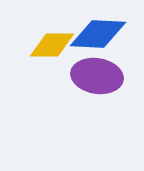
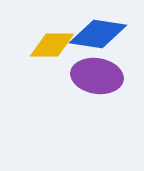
blue diamond: rotated 6 degrees clockwise
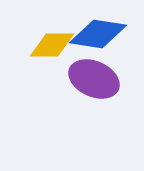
purple ellipse: moved 3 px left, 3 px down; rotated 15 degrees clockwise
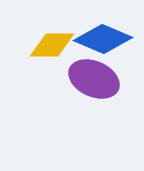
blue diamond: moved 5 px right, 5 px down; rotated 14 degrees clockwise
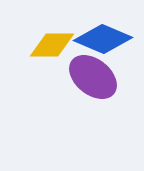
purple ellipse: moved 1 px left, 2 px up; rotated 15 degrees clockwise
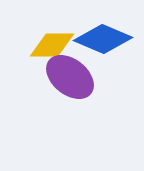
purple ellipse: moved 23 px left
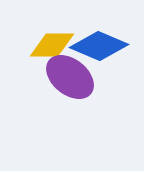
blue diamond: moved 4 px left, 7 px down
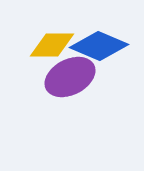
purple ellipse: rotated 66 degrees counterclockwise
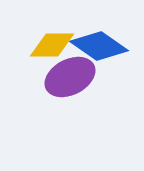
blue diamond: rotated 12 degrees clockwise
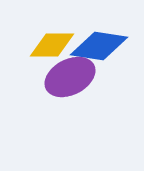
blue diamond: rotated 26 degrees counterclockwise
